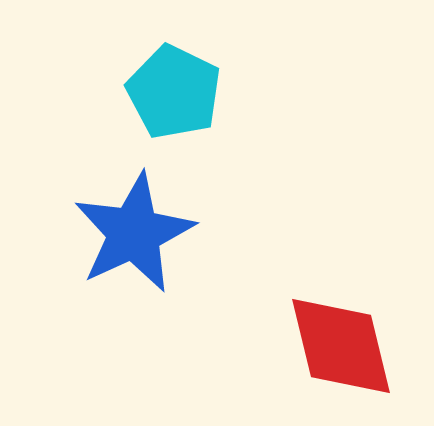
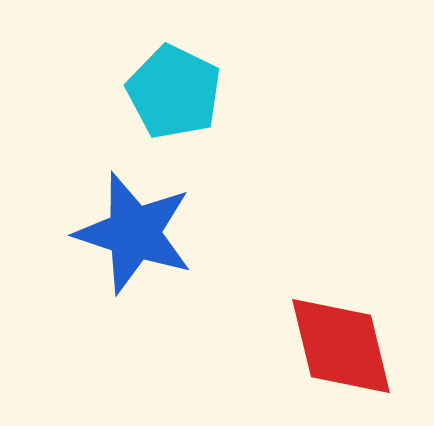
blue star: rotated 29 degrees counterclockwise
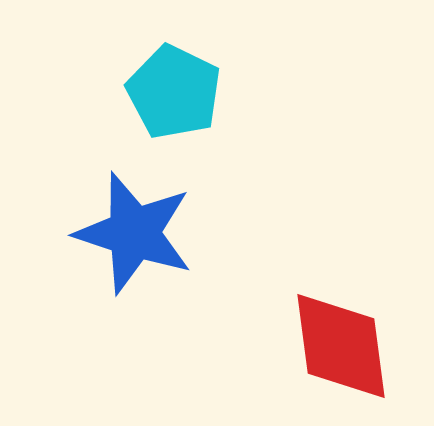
red diamond: rotated 6 degrees clockwise
